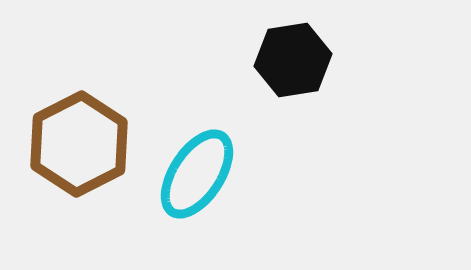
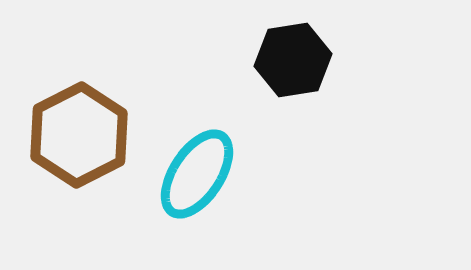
brown hexagon: moved 9 px up
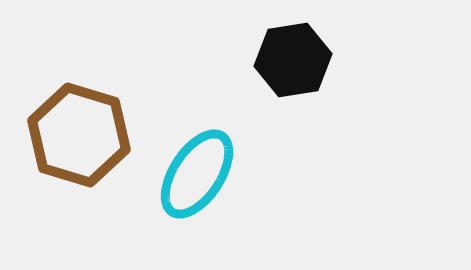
brown hexagon: rotated 16 degrees counterclockwise
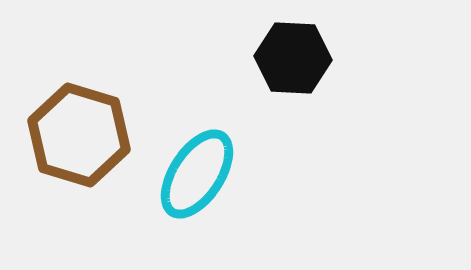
black hexagon: moved 2 px up; rotated 12 degrees clockwise
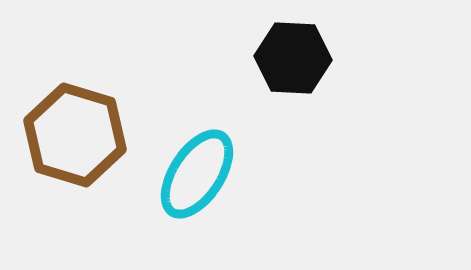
brown hexagon: moved 4 px left
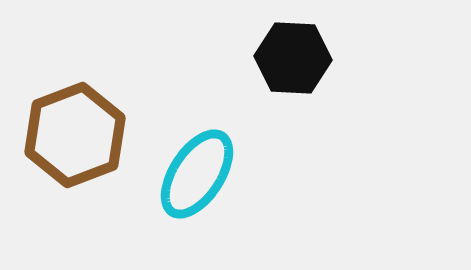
brown hexagon: rotated 22 degrees clockwise
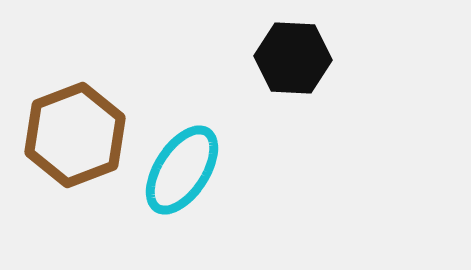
cyan ellipse: moved 15 px left, 4 px up
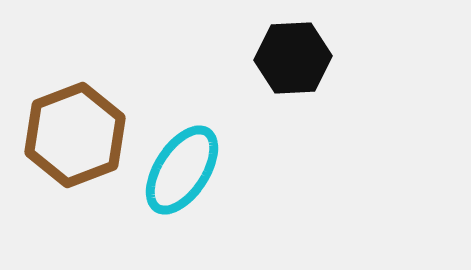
black hexagon: rotated 6 degrees counterclockwise
